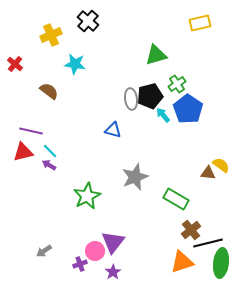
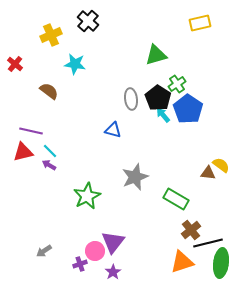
black pentagon: moved 8 px right, 2 px down; rotated 25 degrees counterclockwise
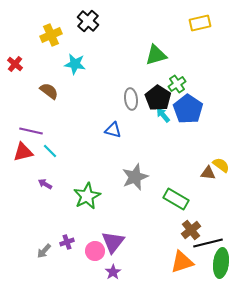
purple arrow: moved 4 px left, 19 px down
gray arrow: rotated 14 degrees counterclockwise
purple cross: moved 13 px left, 22 px up
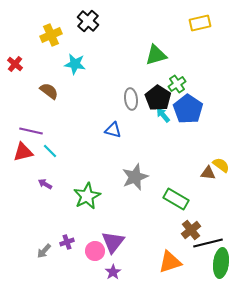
orange triangle: moved 12 px left
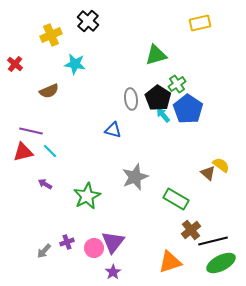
brown semicircle: rotated 120 degrees clockwise
brown triangle: rotated 35 degrees clockwise
black line: moved 5 px right, 2 px up
pink circle: moved 1 px left, 3 px up
green ellipse: rotated 56 degrees clockwise
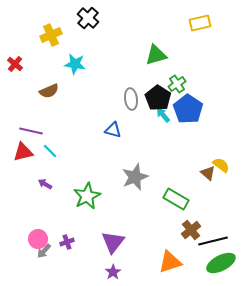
black cross: moved 3 px up
pink circle: moved 56 px left, 9 px up
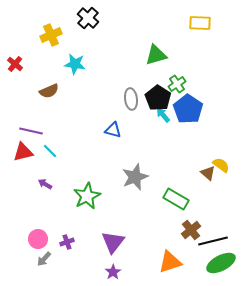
yellow rectangle: rotated 15 degrees clockwise
gray arrow: moved 8 px down
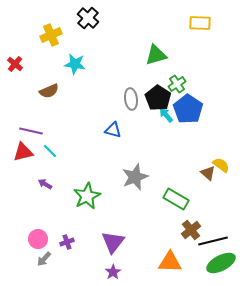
cyan arrow: moved 3 px right
orange triangle: rotated 20 degrees clockwise
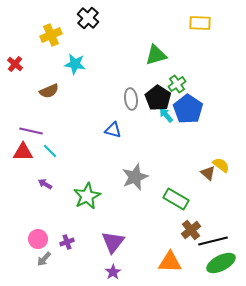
red triangle: rotated 15 degrees clockwise
